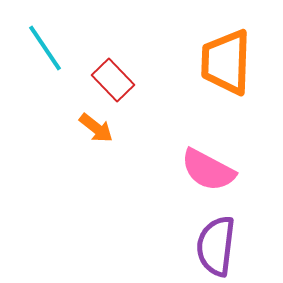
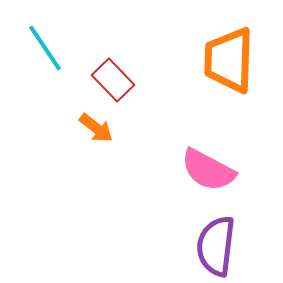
orange trapezoid: moved 3 px right, 2 px up
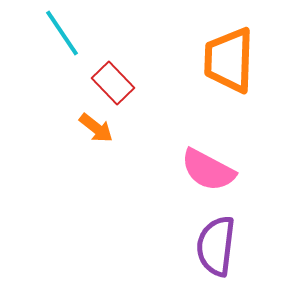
cyan line: moved 17 px right, 15 px up
red rectangle: moved 3 px down
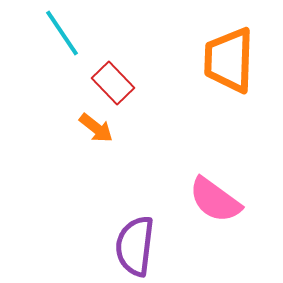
pink semicircle: moved 7 px right, 30 px down; rotated 8 degrees clockwise
purple semicircle: moved 81 px left
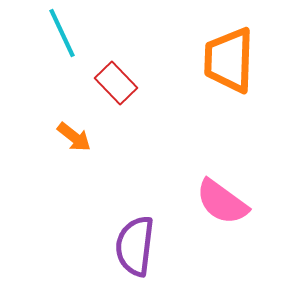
cyan line: rotated 9 degrees clockwise
red rectangle: moved 3 px right
orange arrow: moved 22 px left, 9 px down
pink semicircle: moved 7 px right, 2 px down
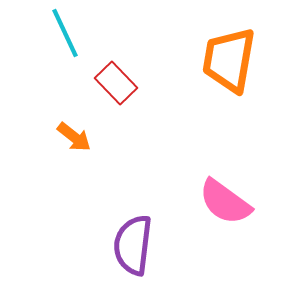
cyan line: moved 3 px right
orange trapezoid: rotated 8 degrees clockwise
pink semicircle: moved 3 px right
purple semicircle: moved 2 px left, 1 px up
